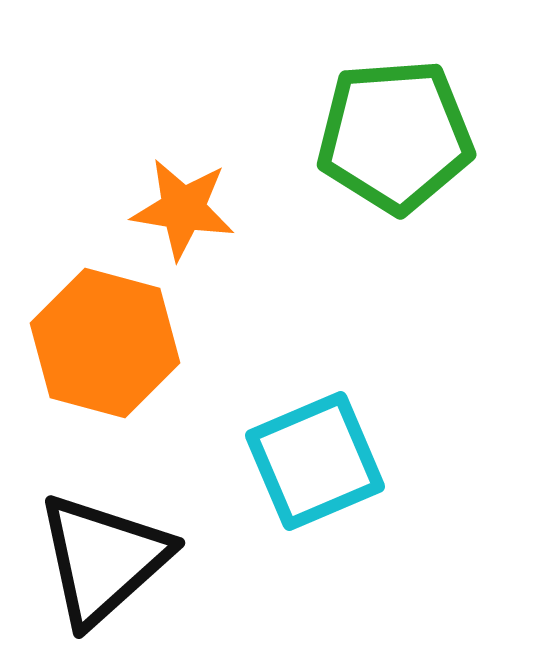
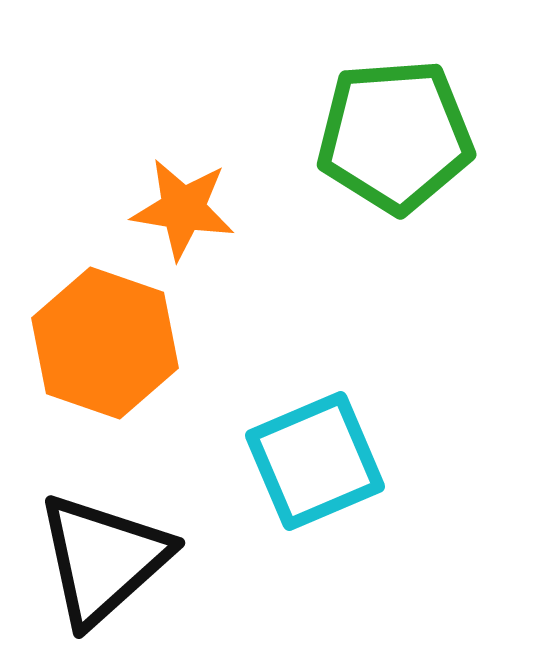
orange hexagon: rotated 4 degrees clockwise
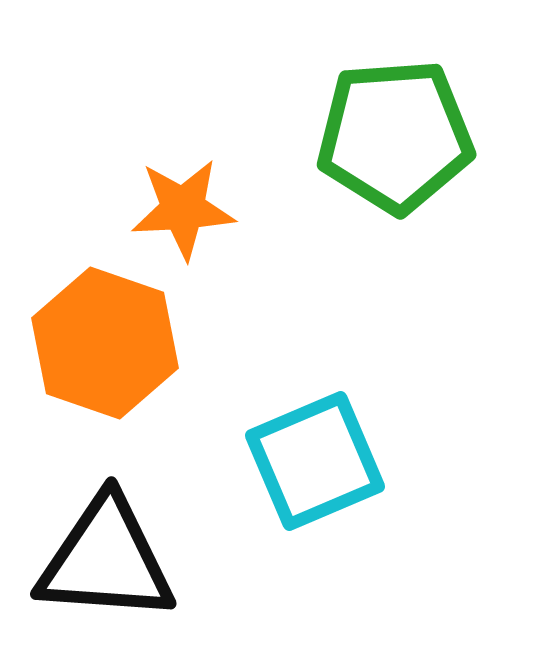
orange star: rotated 12 degrees counterclockwise
black triangle: moved 3 px right, 1 px down; rotated 46 degrees clockwise
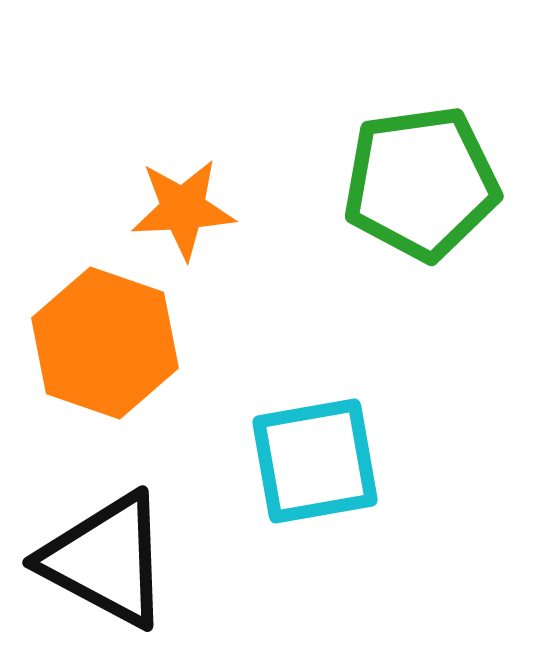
green pentagon: moved 26 px right, 47 px down; rotated 4 degrees counterclockwise
cyan square: rotated 13 degrees clockwise
black triangle: rotated 24 degrees clockwise
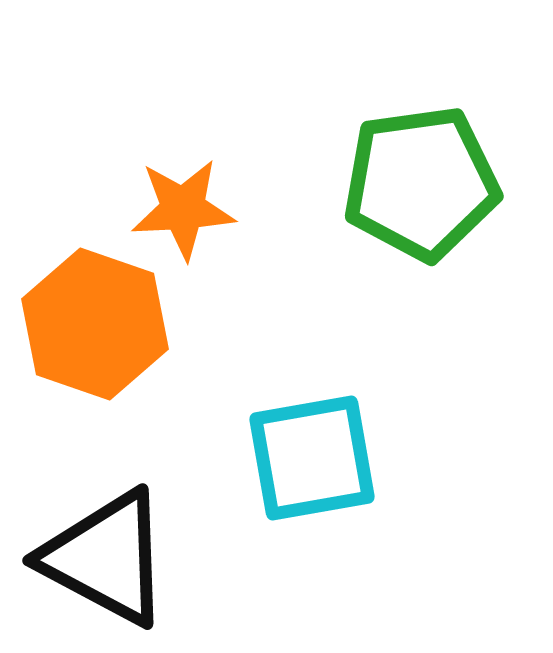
orange hexagon: moved 10 px left, 19 px up
cyan square: moved 3 px left, 3 px up
black triangle: moved 2 px up
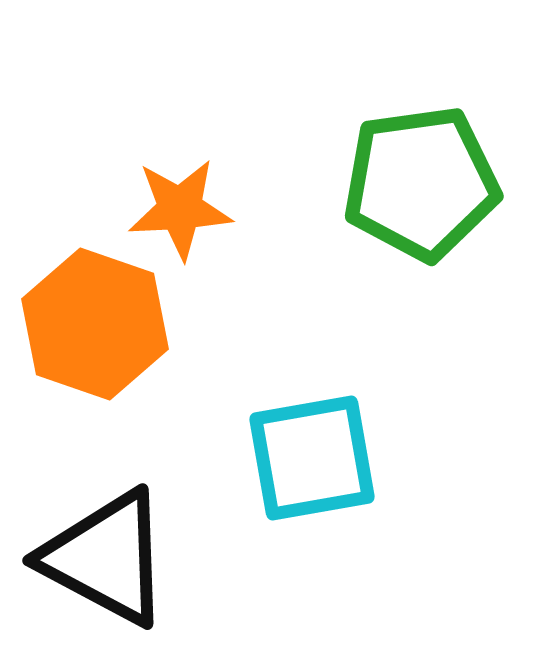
orange star: moved 3 px left
